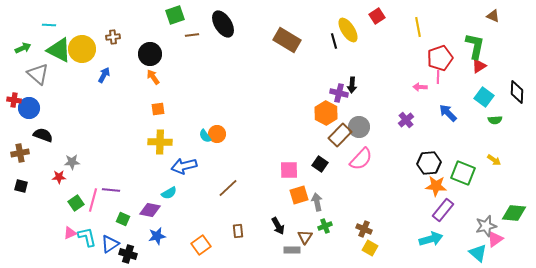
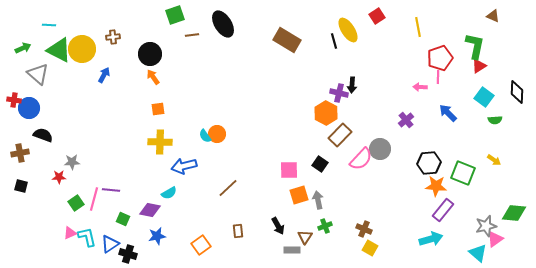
gray circle at (359, 127): moved 21 px right, 22 px down
pink line at (93, 200): moved 1 px right, 1 px up
gray arrow at (317, 202): moved 1 px right, 2 px up
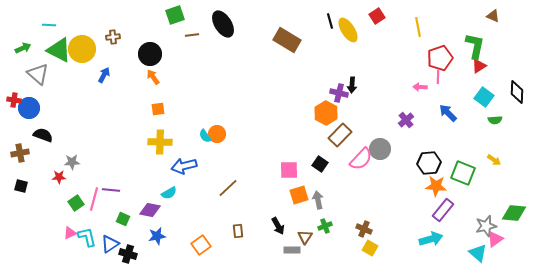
black line at (334, 41): moved 4 px left, 20 px up
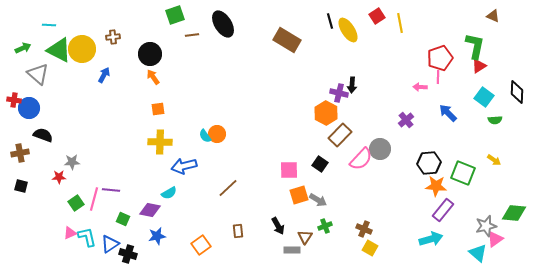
yellow line at (418, 27): moved 18 px left, 4 px up
gray arrow at (318, 200): rotated 132 degrees clockwise
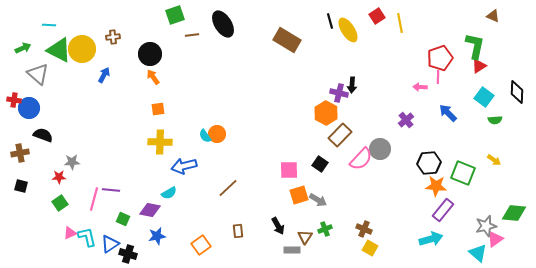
green square at (76, 203): moved 16 px left
green cross at (325, 226): moved 3 px down
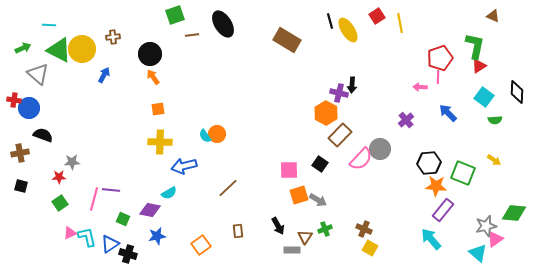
cyan arrow at (431, 239): rotated 115 degrees counterclockwise
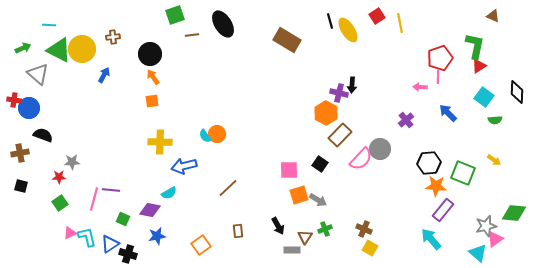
orange square at (158, 109): moved 6 px left, 8 px up
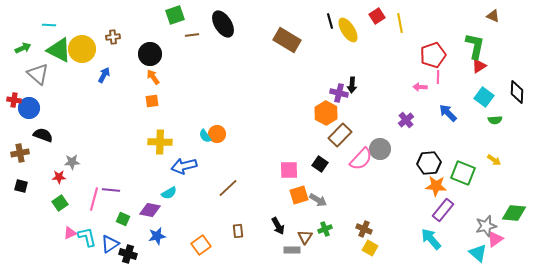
red pentagon at (440, 58): moved 7 px left, 3 px up
